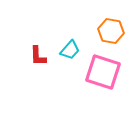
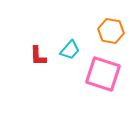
pink square: moved 2 px down
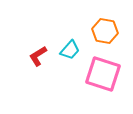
orange hexagon: moved 6 px left
red L-shape: rotated 60 degrees clockwise
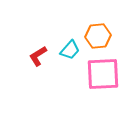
orange hexagon: moved 7 px left, 5 px down; rotated 15 degrees counterclockwise
pink square: rotated 21 degrees counterclockwise
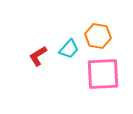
orange hexagon: rotated 15 degrees clockwise
cyan trapezoid: moved 1 px left, 1 px up
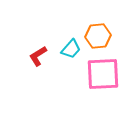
orange hexagon: rotated 15 degrees counterclockwise
cyan trapezoid: moved 2 px right
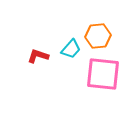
red L-shape: rotated 50 degrees clockwise
pink square: rotated 9 degrees clockwise
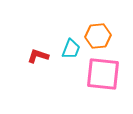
cyan trapezoid: rotated 20 degrees counterclockwise
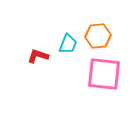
cyan trapezoid: moved 3 px left, 5 px up
pink square: moved 1 px right
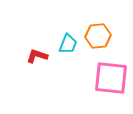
red L-shape: moved 1 px left
pink square: moved 7 px right, 4 px down
